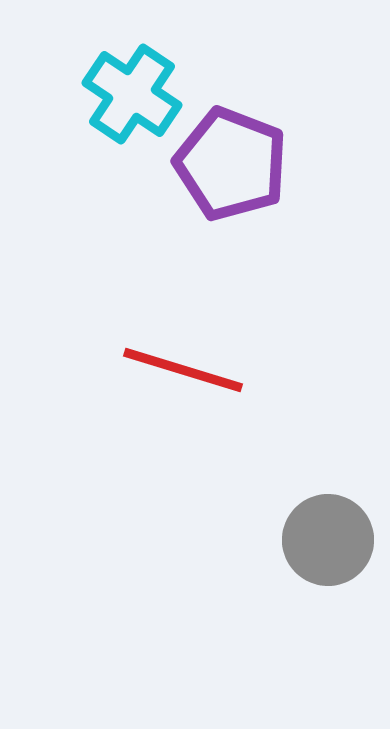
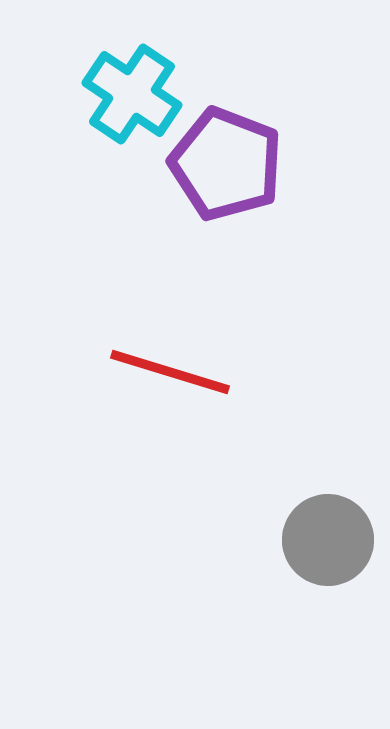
purple pentagon: moved 5 px left
red line: moved 13 px left, 2 px down
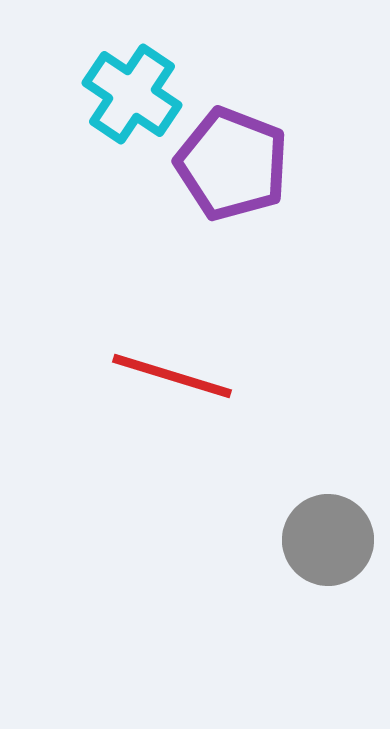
purple pentagon: moved 6 px right
red line: moved 2 px right, 4 px down
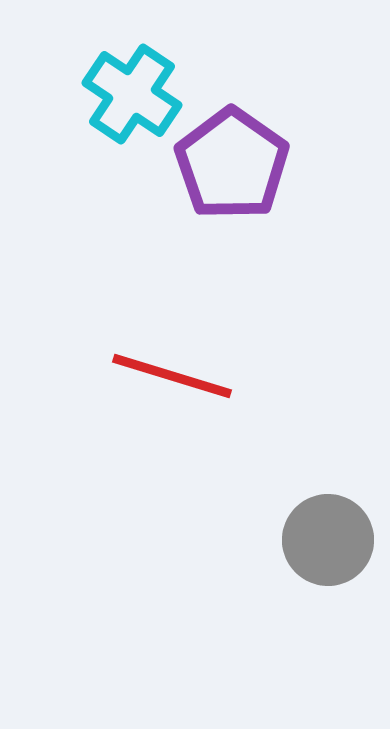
purple pentagon: rotated 14 degrees clockwise
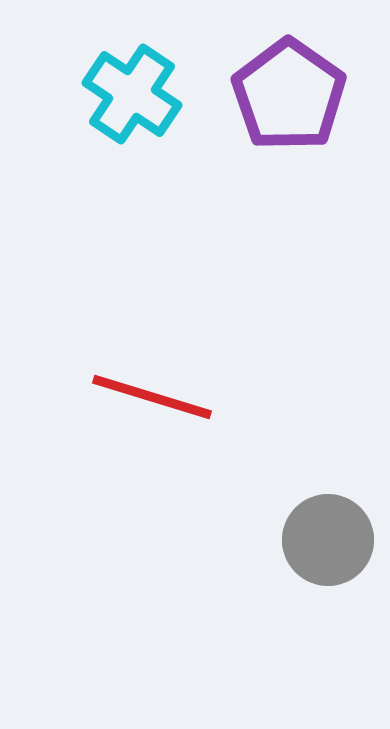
purple pentagon: moved 57 px right, 69 px up
red line: moved 20 px left, 21 px down
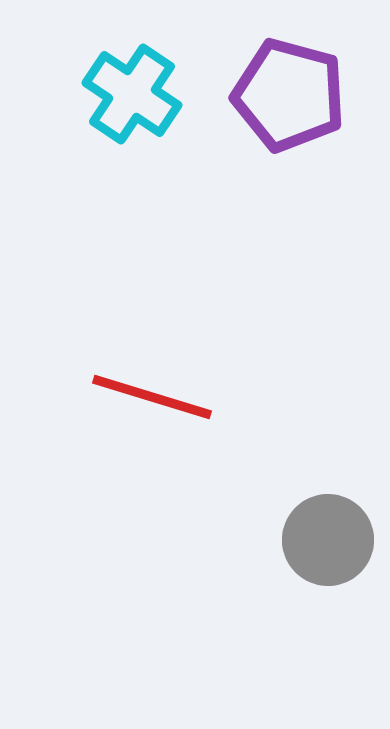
purple pentagon: rotated 20 degrees counterclockwise
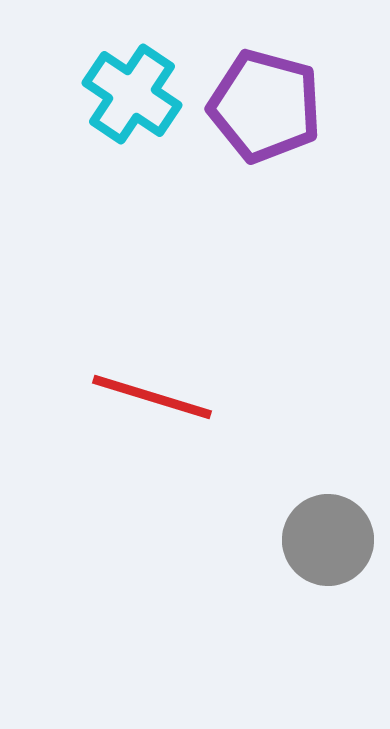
purple pentagon: moved 24 px left, 11 px down
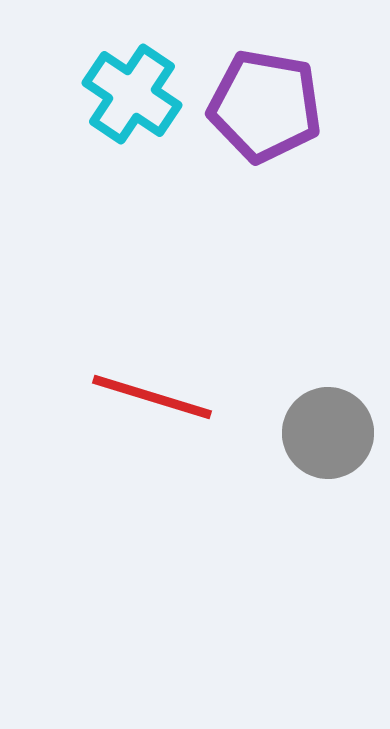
purple pentagon: rotated 5 degrees counterclockwise
gray circle: moved 107 px up
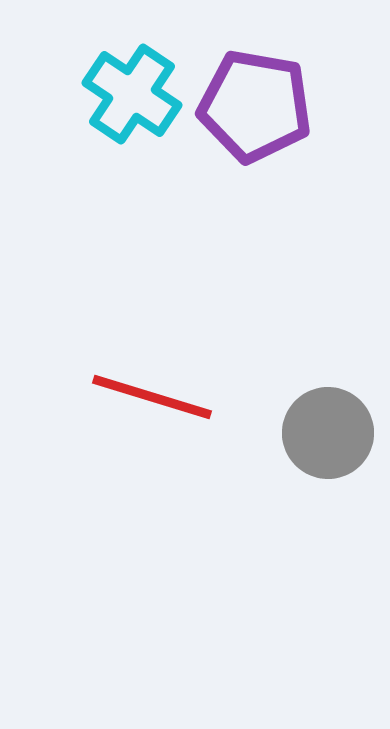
purple pentagon: moved 10 px left
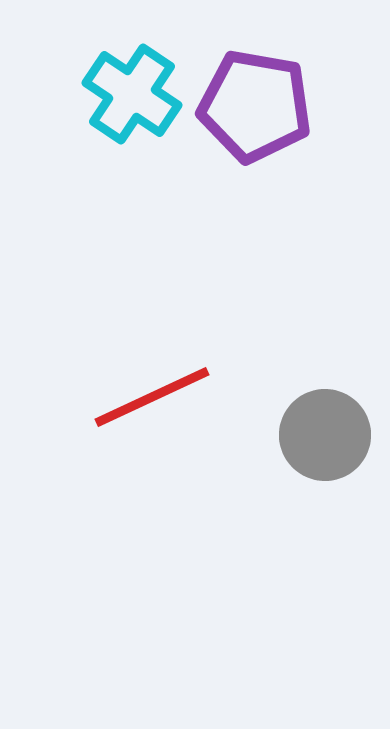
red line: rotated 42 degrees counterclockwise
gray circle: moved 3 px left, 2 px down
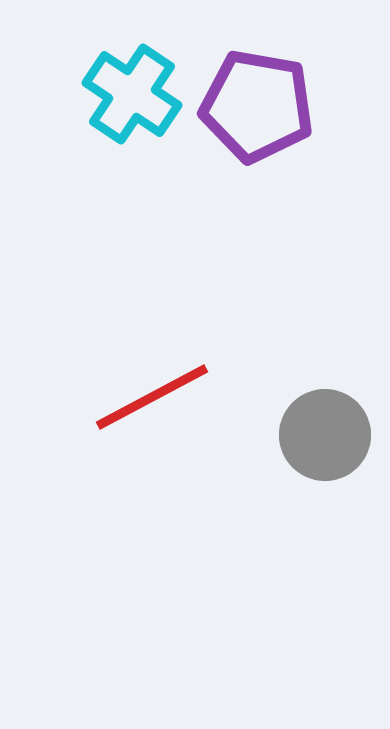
purple pentagon: moved 2 px right
red line: rotated 3 degrees counterclockwise
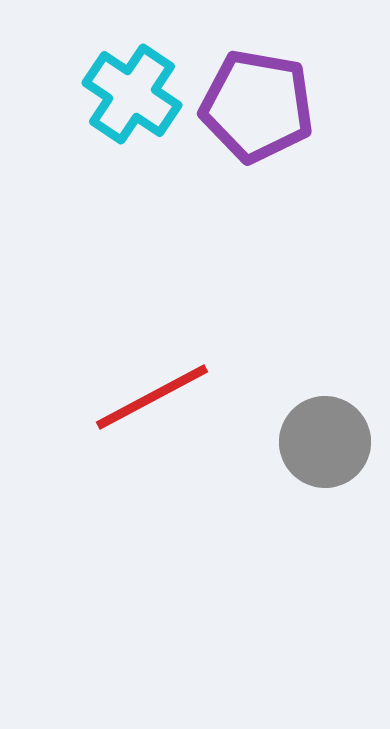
gray circle: moved 7 px down
